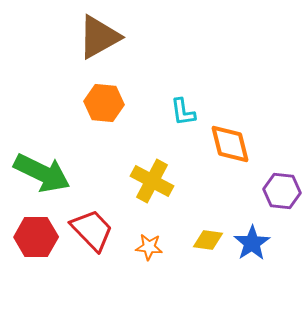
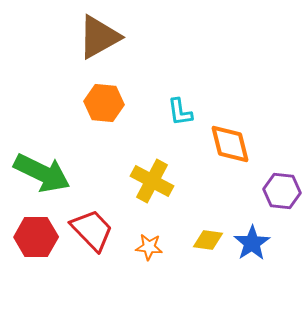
cyan L-shape: moved 3 px left
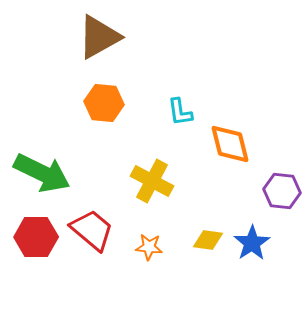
red trapezoid: rotated 6 degrees counterclockwise
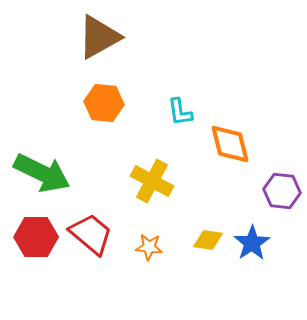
red trapezoid: moved 1 px left, 4 px down
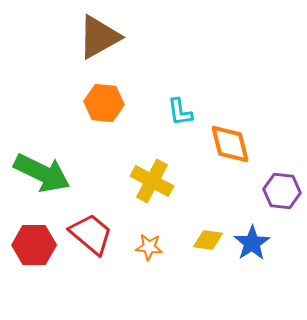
red hexagon: moved 2 px left, 8 px down
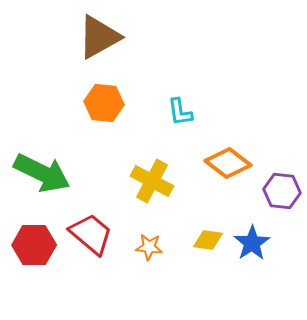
orange diamond: moved 2 px left, 19 px down; rotated 39 degrees counterclockwise
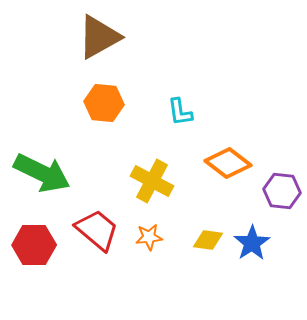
red trapezoid: moved 6 px right, 4 px up
orange star: moved 10 px up; rotated 12 degrees counterclockwise
